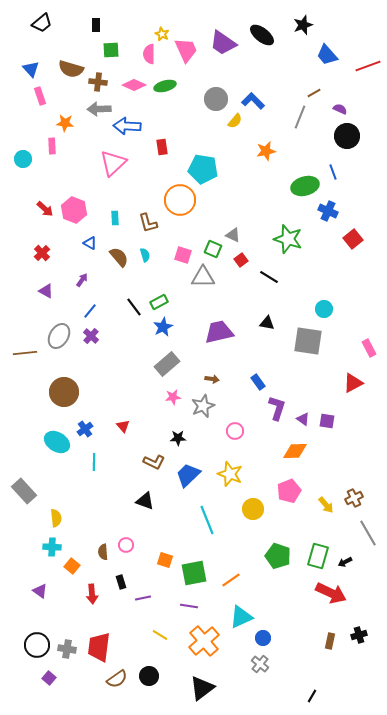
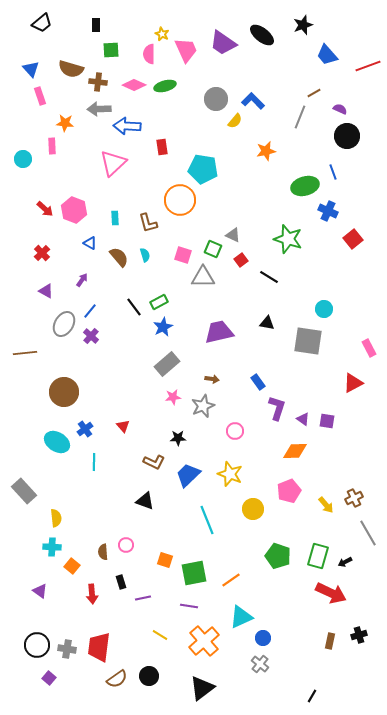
gray ellipse at (59, 336): moved 5 px right, 12 px up
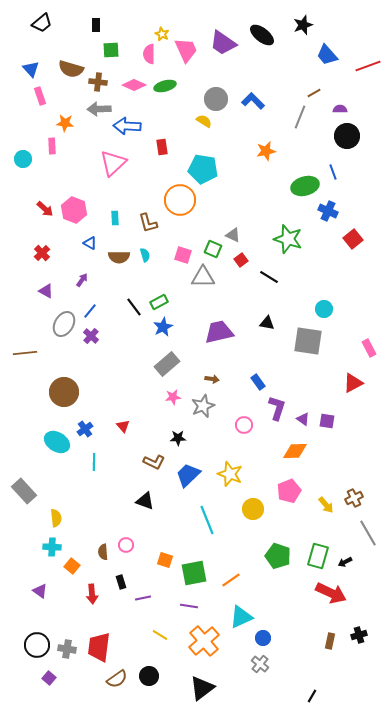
purple semicircle at (340, 109): rotated 24 degrees counterclockwise
yellow semicircle at (235, 121): moved 31 px left; rotated 98 degrees counterclockwise
brown semicircle at (119, 257): rotated 130 degrees clockwise
pink circle at (235, 431): moved 9 px right, 6 px up
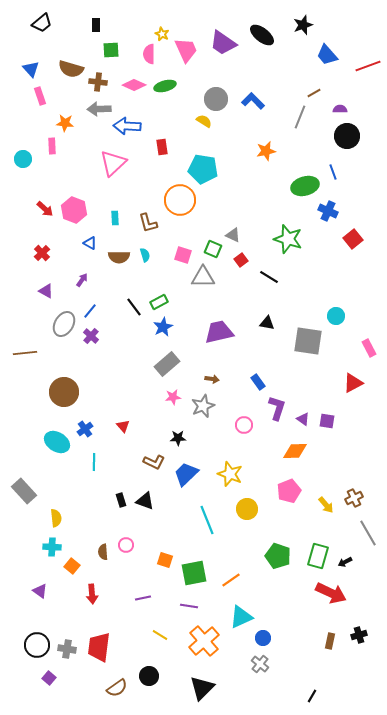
cyan circle at (324, 309): moved 12 px right, 7 px down
blue trapezoid at (188, 475): moved 2 px left, 1 px up
yellow circle at (253, 509): moved 6 px left
black rectangle at (121, 582): moved 82 px up
brown semicircle at (117, 679): moved 9 px down
black triangle at (202, 688): rotated 8 degrees counterclockwise
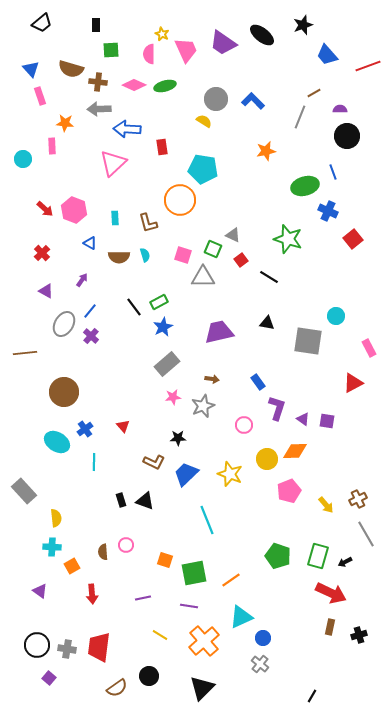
blue arrow at (127, 126): moved 3 px down
brown cross at (354, 498): moved 4 px right, 1 px down
yellow circle at (247, 509): moved 20 px right, 50 px up
gray line at (368, 533): moved 2 px left, 1 px down
orange square at (72, 566): rotated 21 degrees clockwise
brown rectangle at (330, 641): moved 14 px up
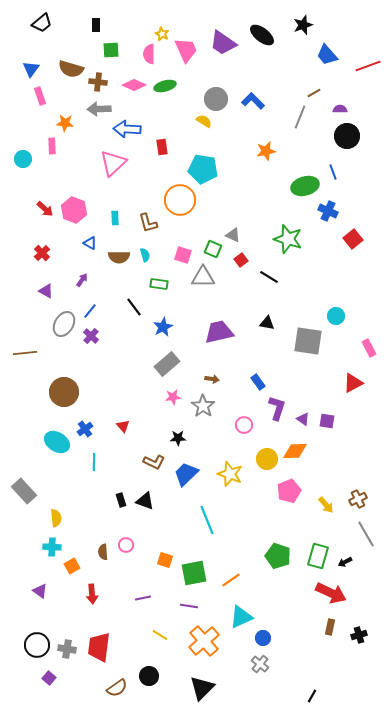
blue triangle at (31, 69): rotated 18 degrees clockwise
green rectangle at (159, 302): moved 18 px up; rotated 36 degrees clockwise
gray star at (203, 406): rotated 15 degrees counterclockwise
